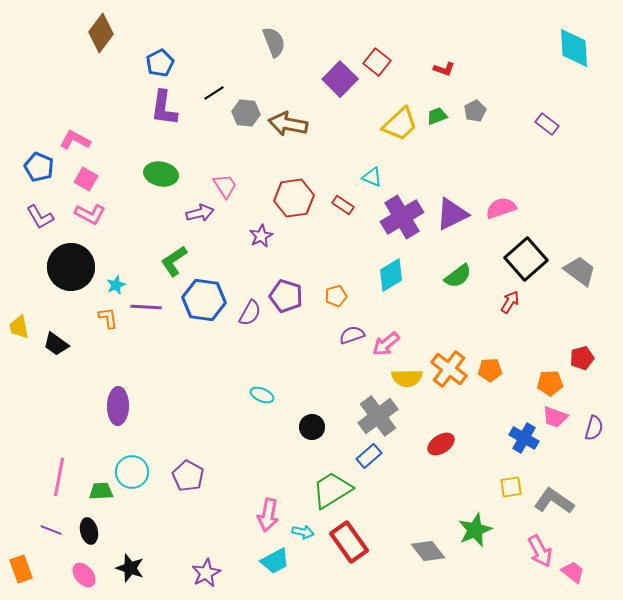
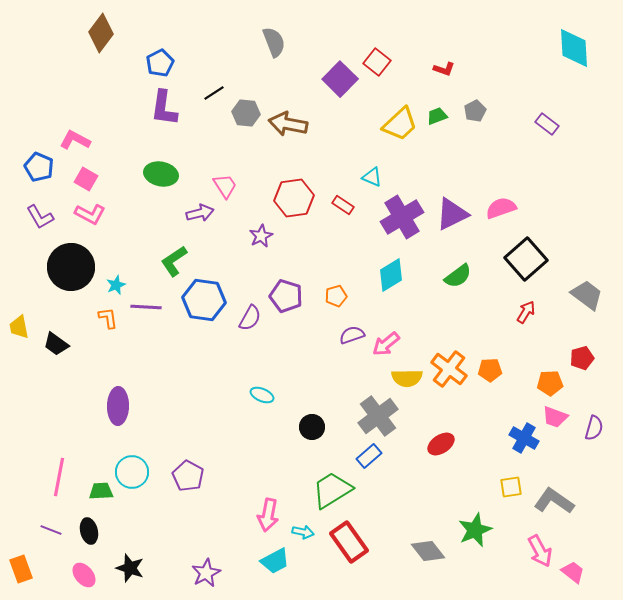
gray trapezoid at (580, 271): moved 7 px right, 24 px down
red arrow at (510, 302): moved 16 px right, 10 px down
purple semicircle at (250, 313): moved 5 px down
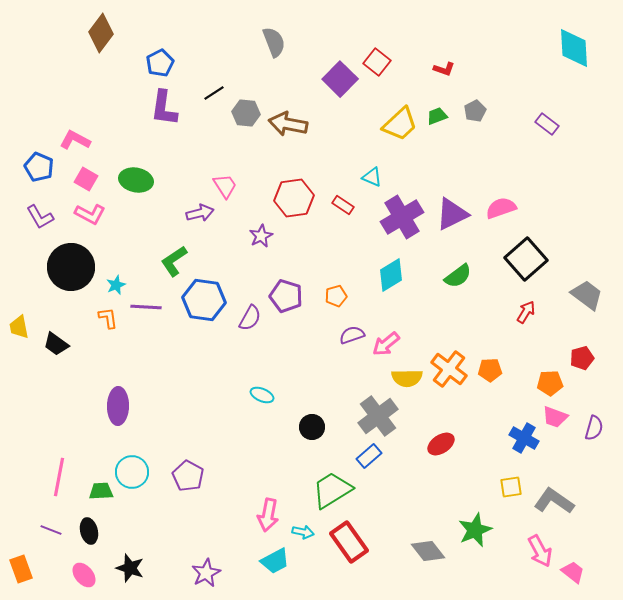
green ellipse at (161, 174): moved 25 px left, 6 px down
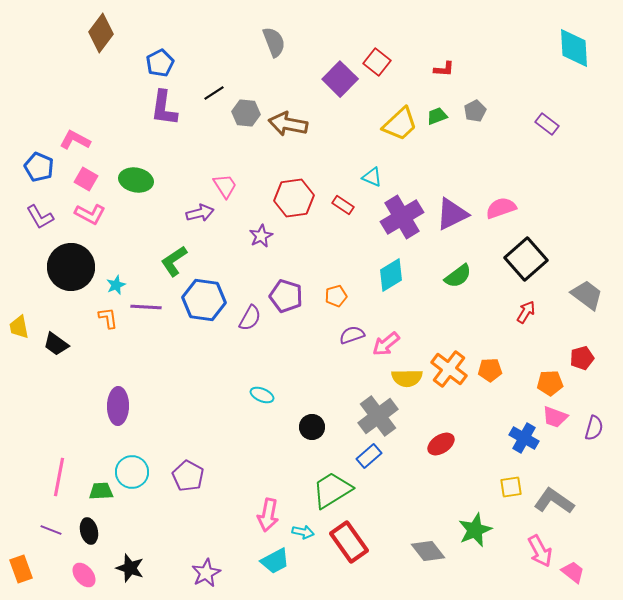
red L-shape at (444, 69): rotated 15 degrees counterclockwise
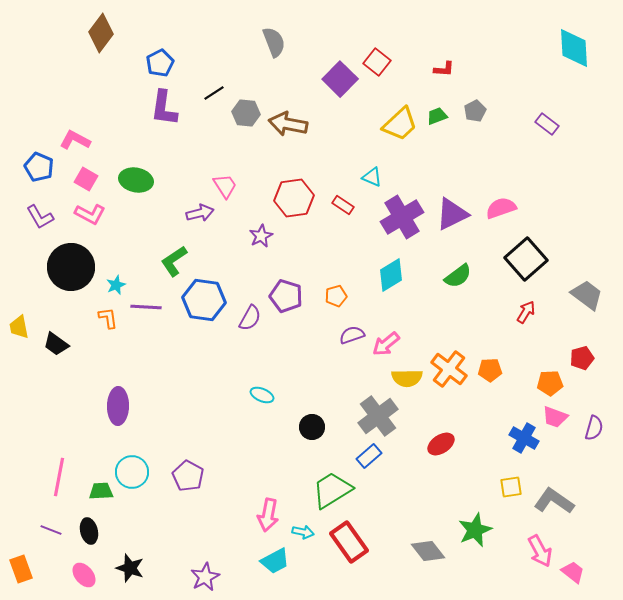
purple star at (206, 573): moved 1 px left, 4 px down
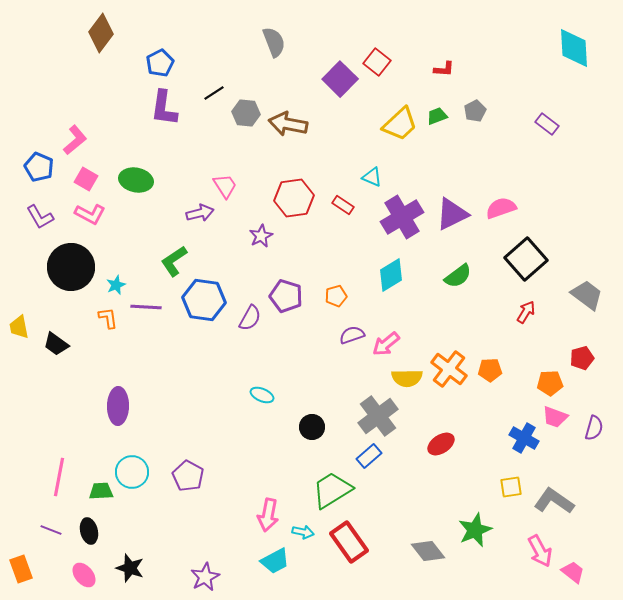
pink L-shape at (75, 140): rotated 112 degrees clockwise
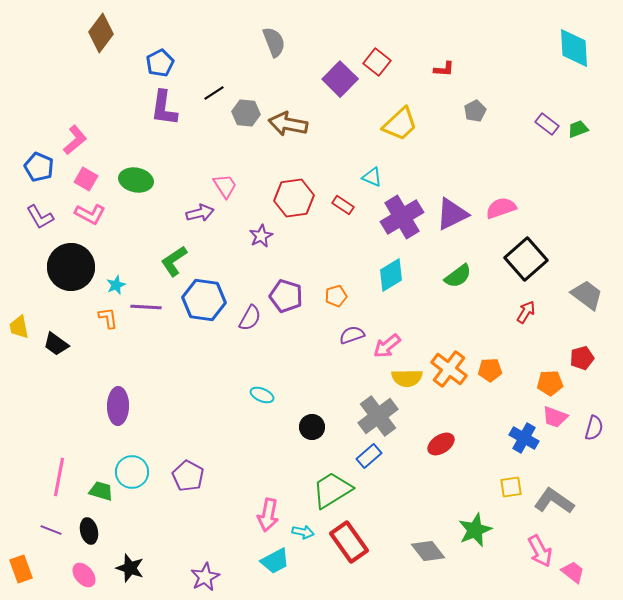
green trapezoid at (437, 116): moved 141 px right, 13 px down
pink arrow at (386, 344): moved 1 px right, 2 px down
green trapezoid at (101, 491): rotated 20 degrees clockwise
